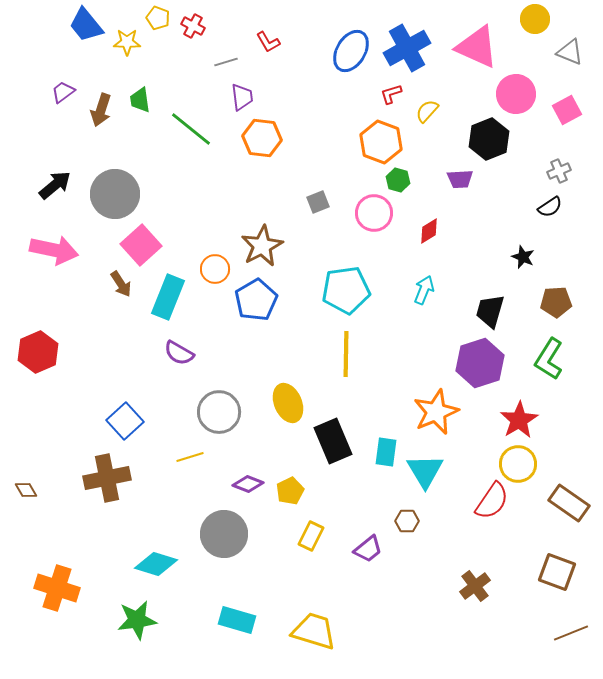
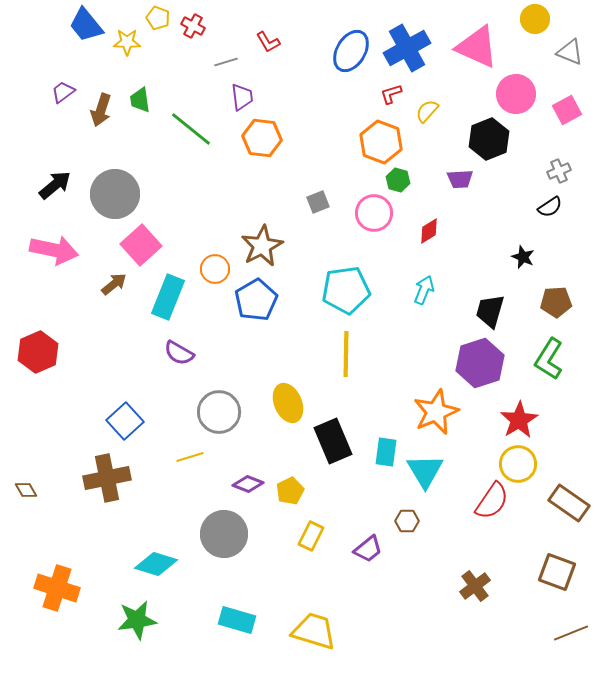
brown arrow at (121, 284): moved 7 px left; rotated 96 degrees counterclockwise
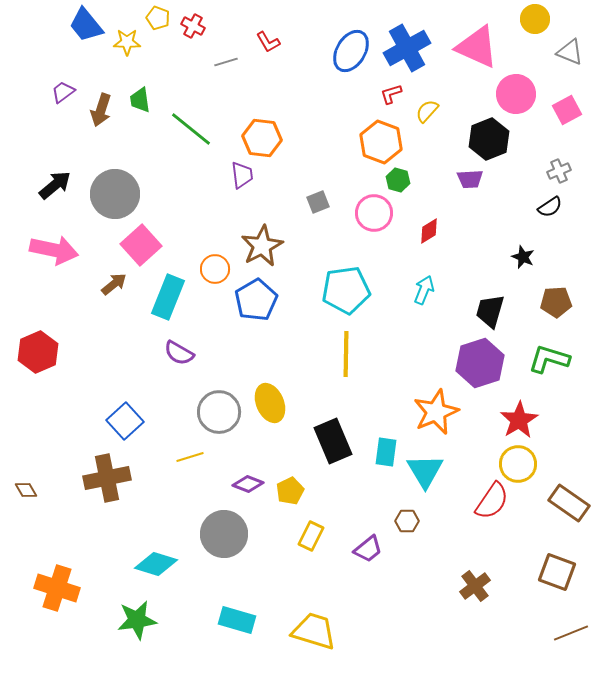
purple trapezoid at (242, 97): moved 78 px down
purple trapezoid at (460, 179): moved 10 px right
green L-shape at (549, 359): rotated 75 degrees clockwise
yellow ellipse at (288, 403): moved 18 px left
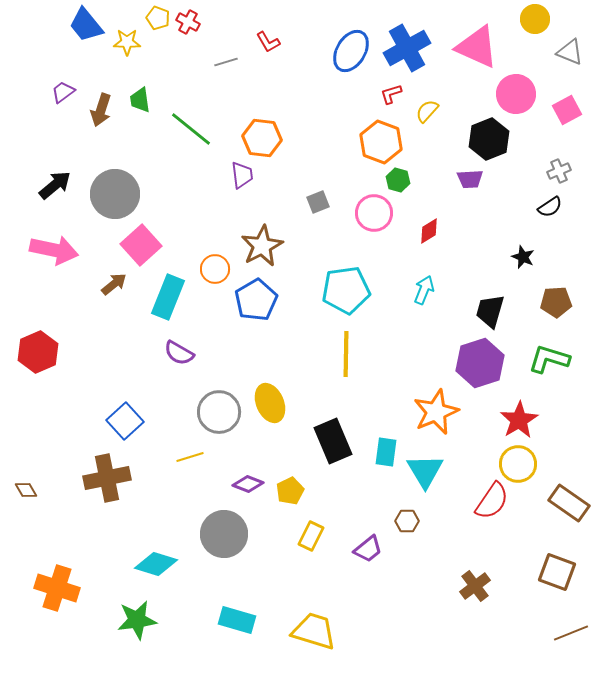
red cross at (193, 26): moved 5 px left, 4 px up
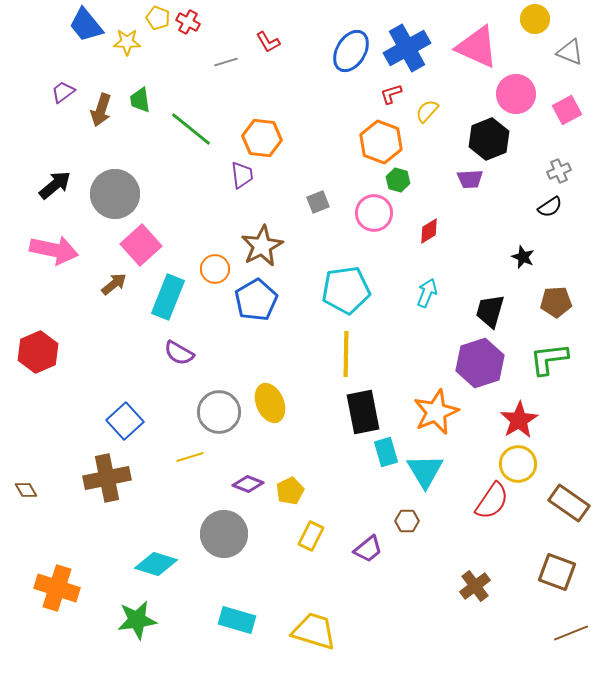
cyan arrow at (424, 290): moved 3 px right, 3 px down
green L-shape at (549, 359): rotated 24 degrees counterclockwise
black rectangle at (333, 441): moved 30 px right, 29 px up; rotated 12 degrees clockwise
cyan rectangle at (386, 452): rotated 24 degrees counterclockwise
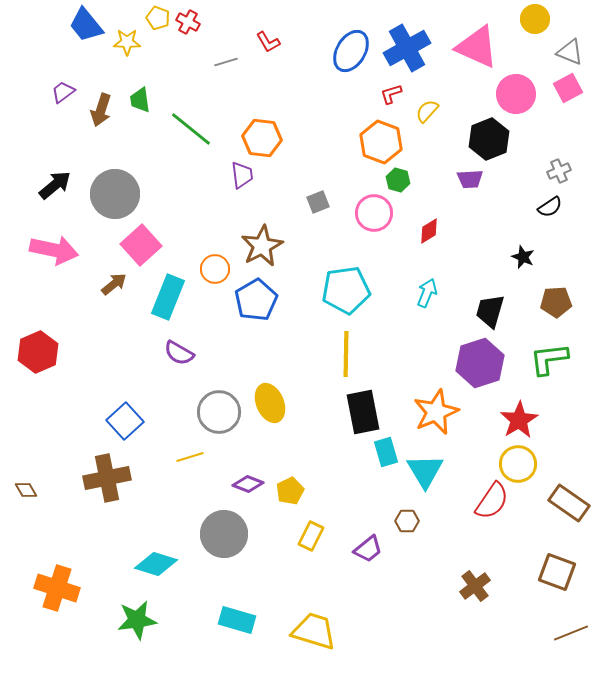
pink square at (567, 110): moved 1 px right, 22 px up
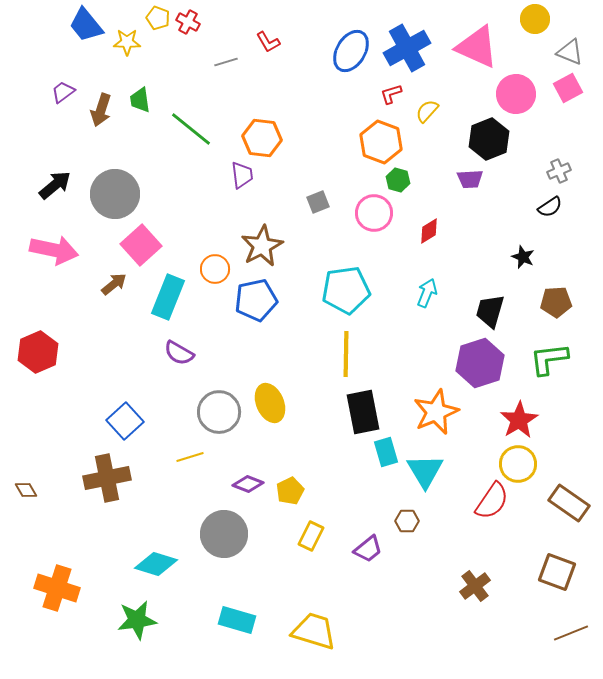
blue pentagon at (256, 300): rotated 18 degrees clockwise
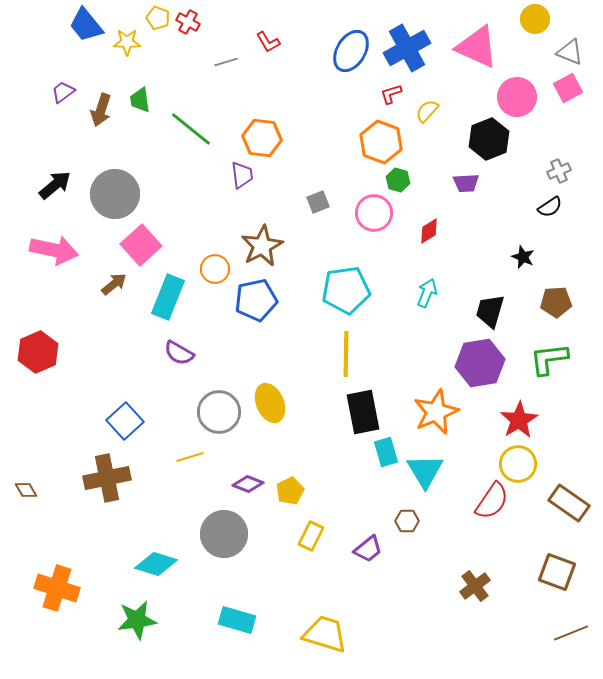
pink circle at (516, 94): moved 1 px right, 3 px down
purple trapezoid at (470, 179): moved 4 px left, 4 px down
purple hexagon at (480, 363): rotated 9 degrees clockwise
yellow trapezoid at (314, 631): moved 11 px right, 3 px down
